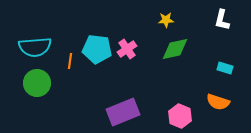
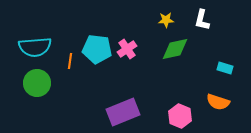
white L-shape: moved 20 px left
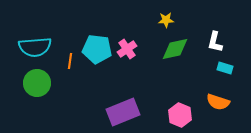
white L-shape: moved 13 px right, 22 px down
pink hexagon: moved 1 px up
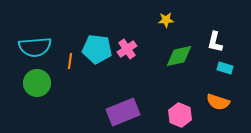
green diamond: moved 4 px right, 7 px down
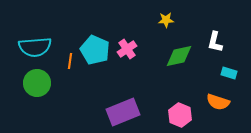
cyan pentagon: moved 2 px left, 1 px down; rotated 16 degrees clockwise
cyan rectangle: moved 4 px right, 5 px down
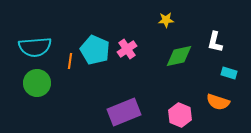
purple rectangle: moved 1 px right
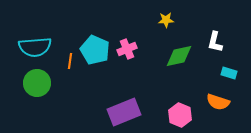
pink cross: rotated 12 degrees clockwise
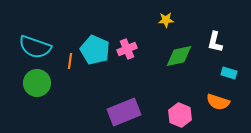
cyan semicircle: rotated 24 degrees clockwise
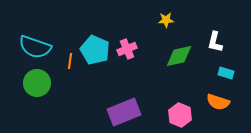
cyan rectangle: moved 3 px left
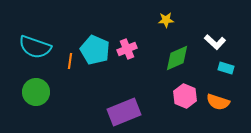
white L-shape: rotated 60 degrees counterclockwise
green diamond: moved 2 px left, 2 px down; rotated 12 degrees counterclockwise
cyan rectangle: moved 5 px up
green circle: moved 1 px left, 9 px down
pink hexagon: moved 5 px right, 19 px up
